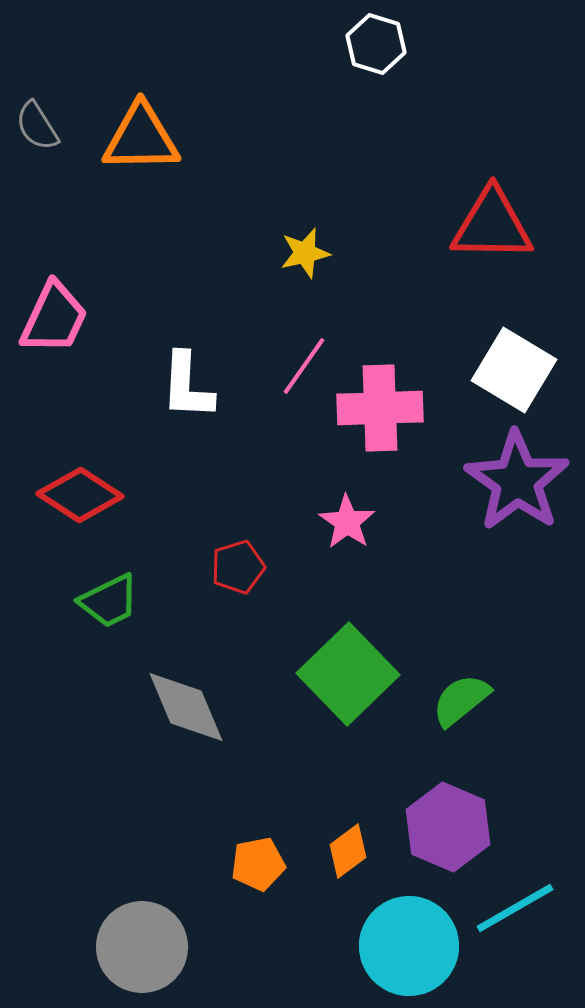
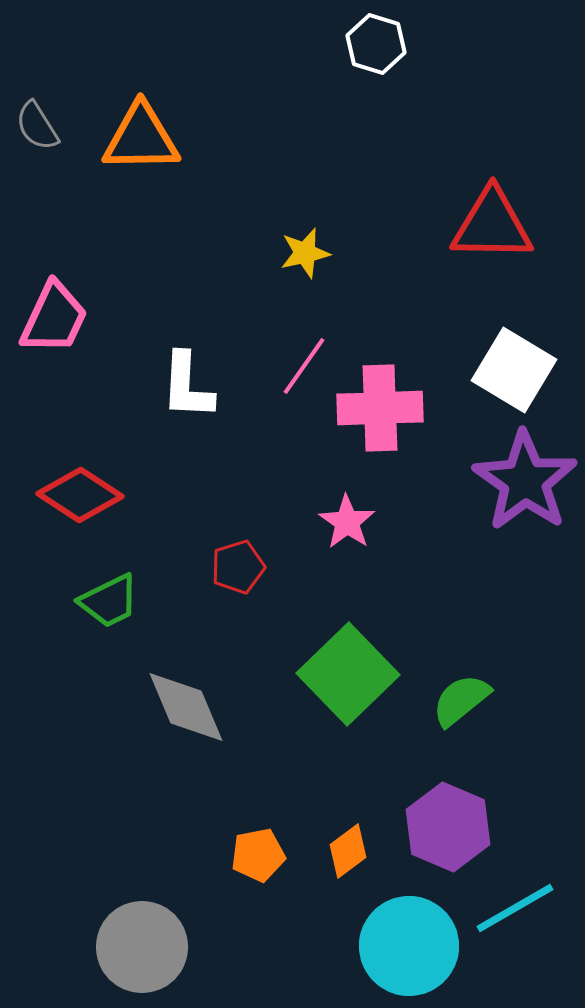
purple star: moved 8 px right
orange pentagon: moved 9 px up
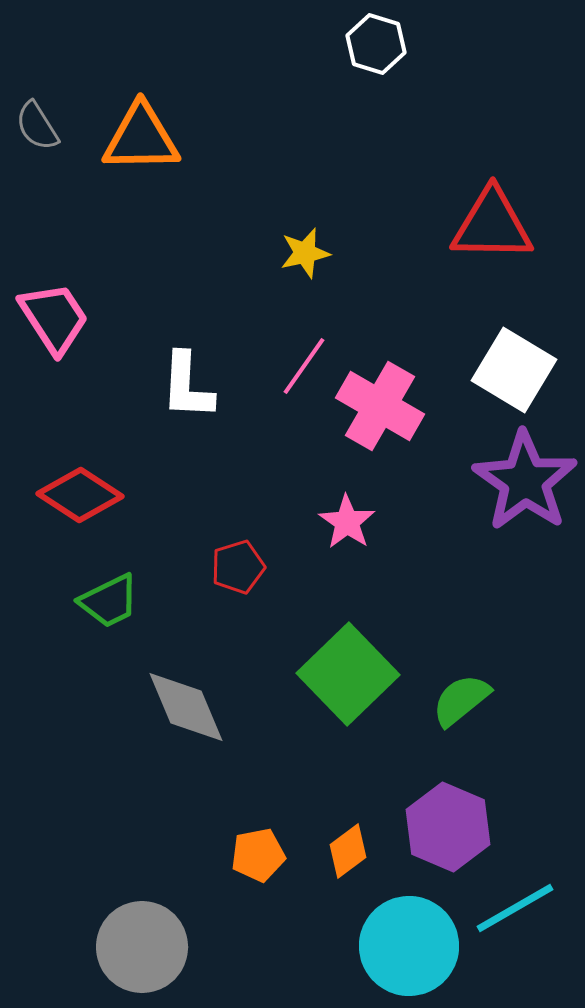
pink trapezoid: rotated 58 degrees counterclockwise
pink cross: moved 2 px up; rotated 32 degrees clockwise
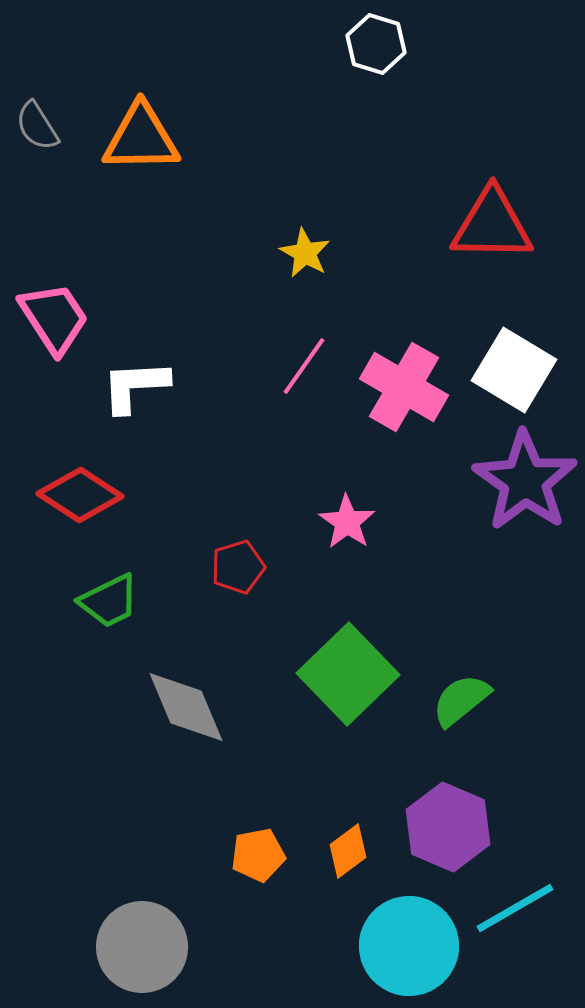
yellow star: rotated 30 degrees counterclockwise
white L-shape: moved 52 px left; rotated 84 degrees clockwise
pink cross: moved 24 px right, 19 px up
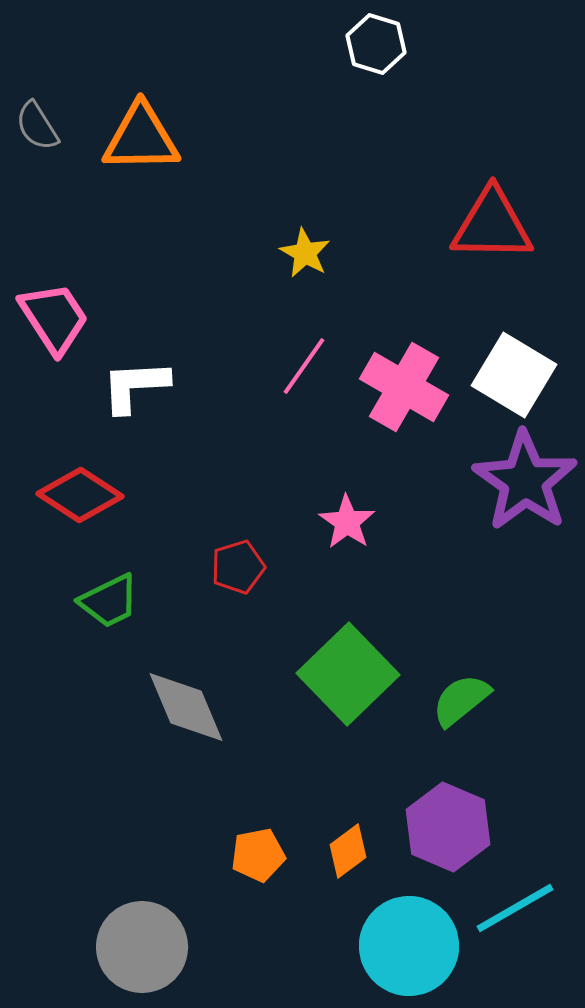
white square: moved 5 px down
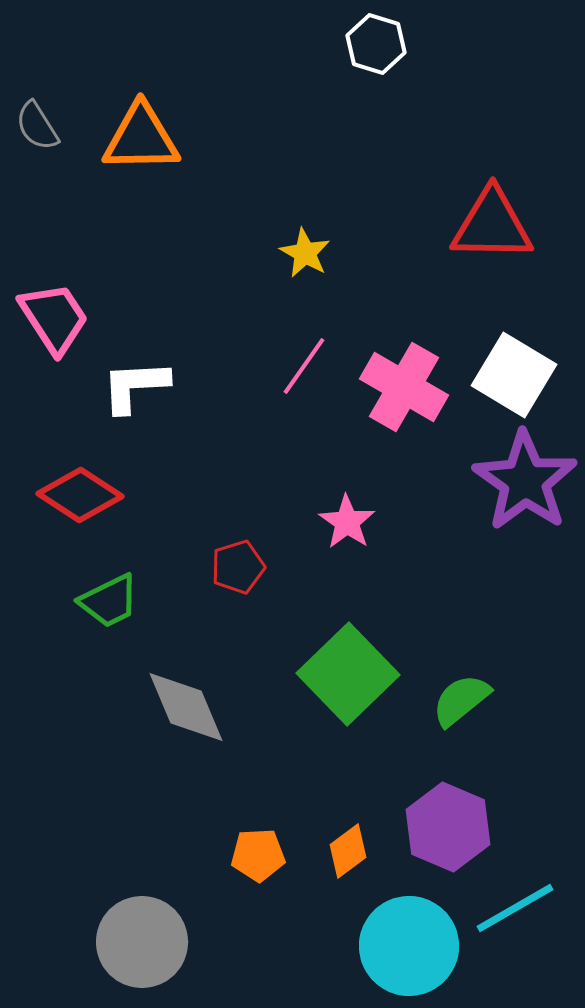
orange pentagon: rotated 8 degrees clockwise
gray circle: moved 5 px up
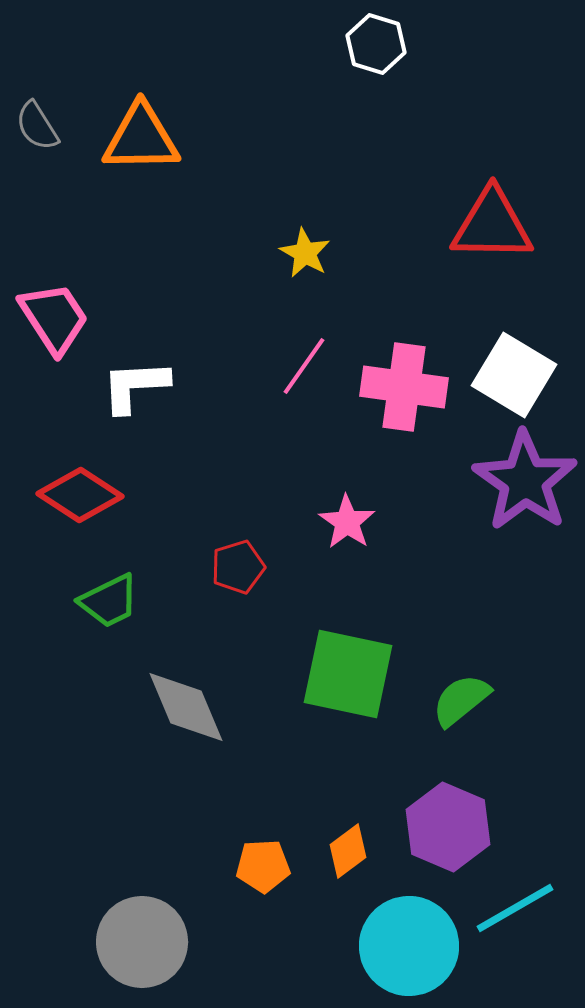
pink cross: rotated 22 degrees counterclockwise
green square: rotated 34 degrees counterclockwise
orange pentagon: moved 5 px right, 11 px down
